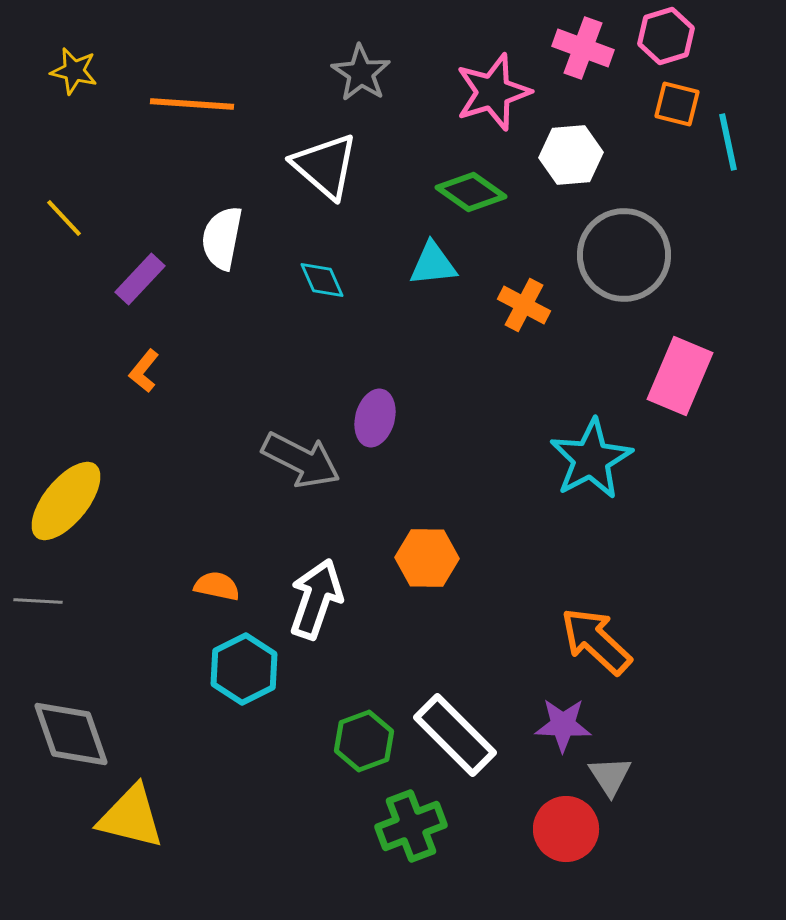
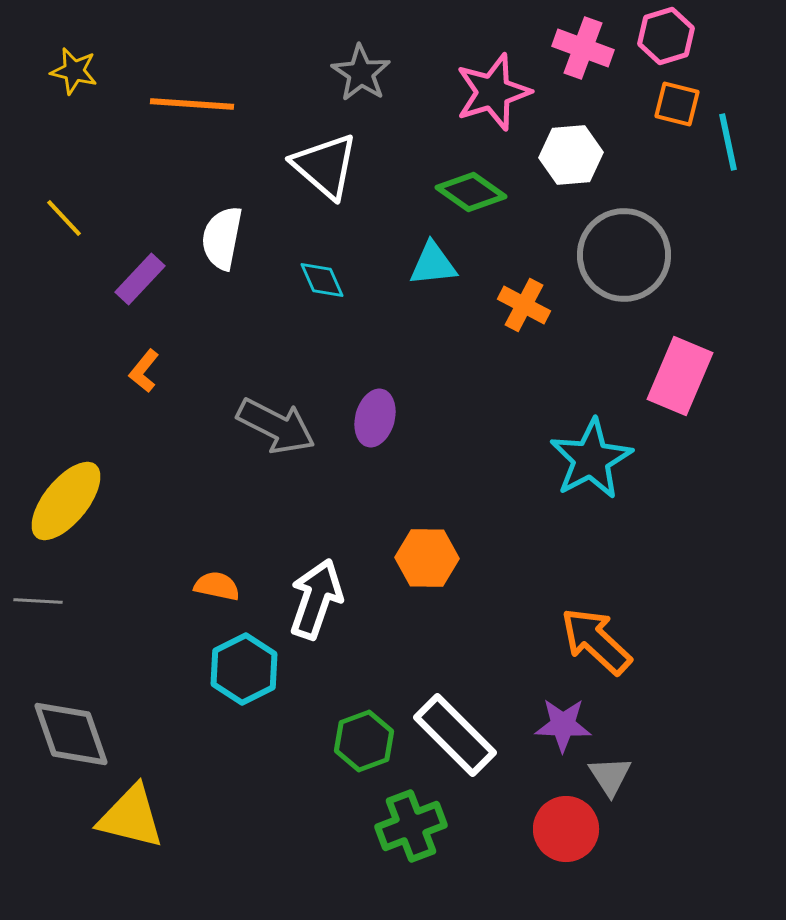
gray arrow: moved 25 px left, 34 px up
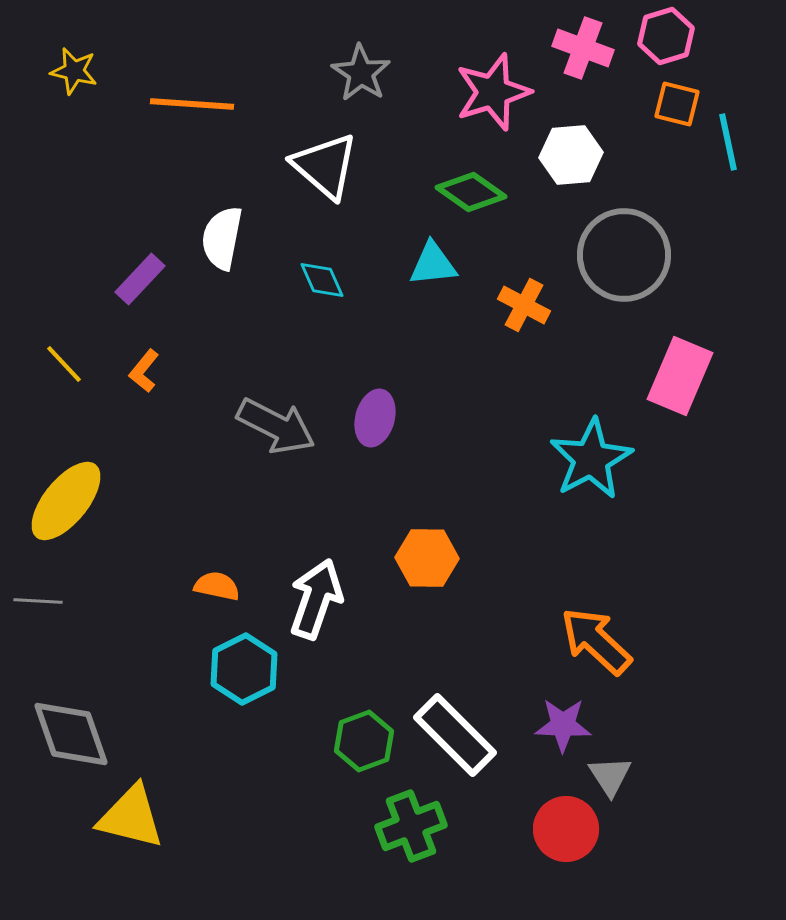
yellow line: moved 146 px down
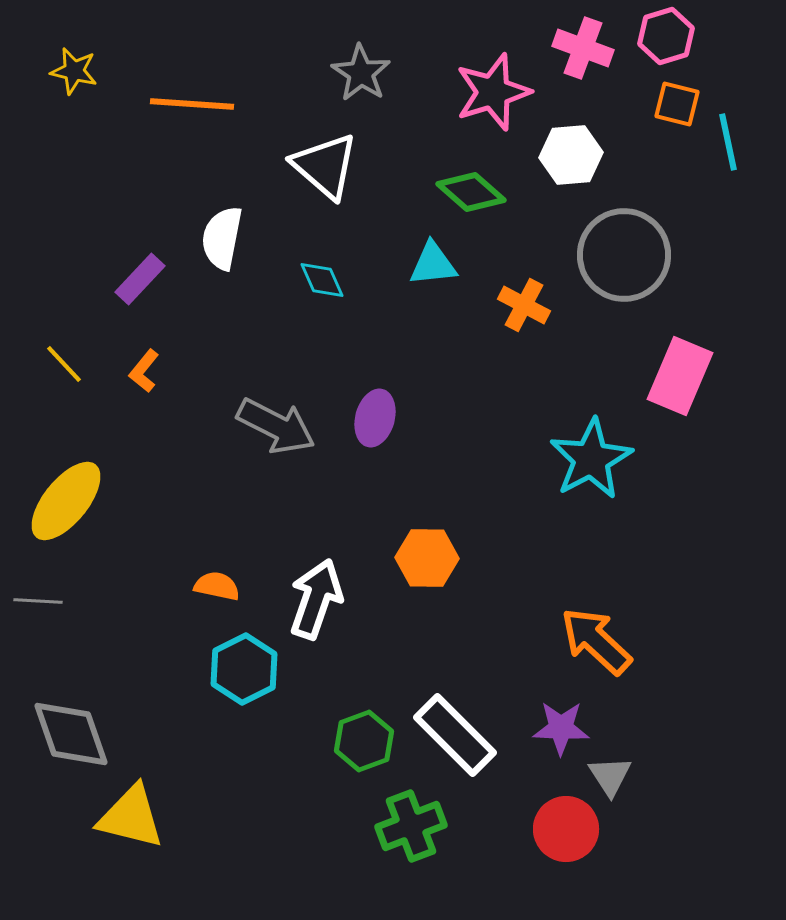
green diamond: rotated 6 degrees clockwise
purple star: moved 2 px left, 3 px down
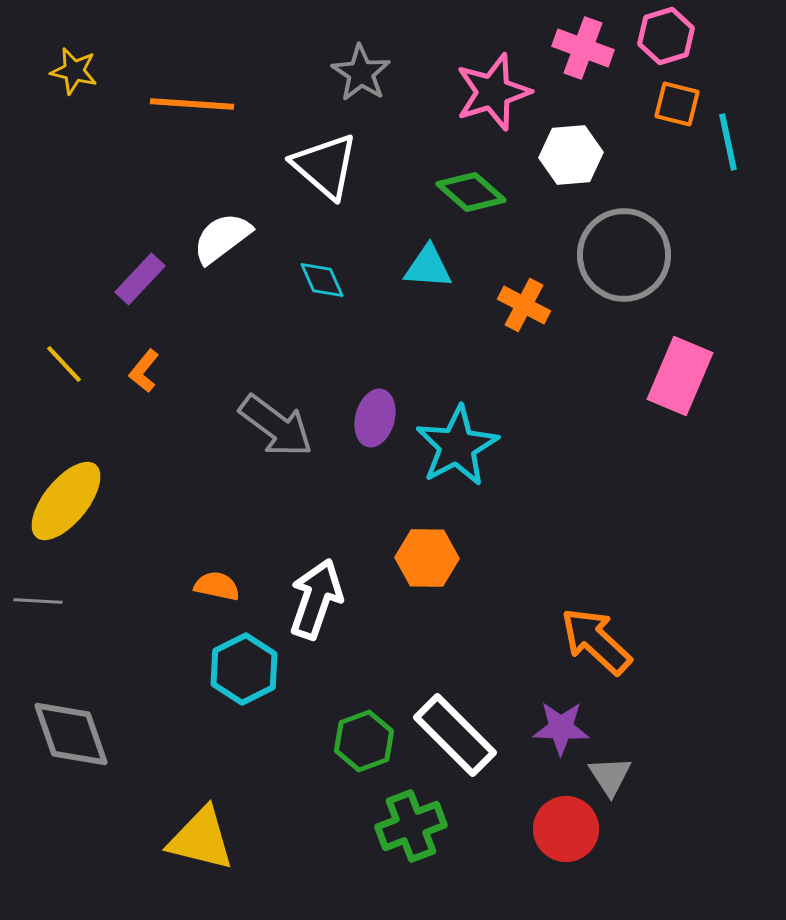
white semicircle: rotated 42 degrees clockwise
cyan triangle: moved 5 px left, 3 px down; rotated 10 degrees clockwise
gray arrow: rotated 10 degrees clockwise
cyan star: moved 134 px left, 13 px up
yellow triangle: moved 70 px right, 22 px down
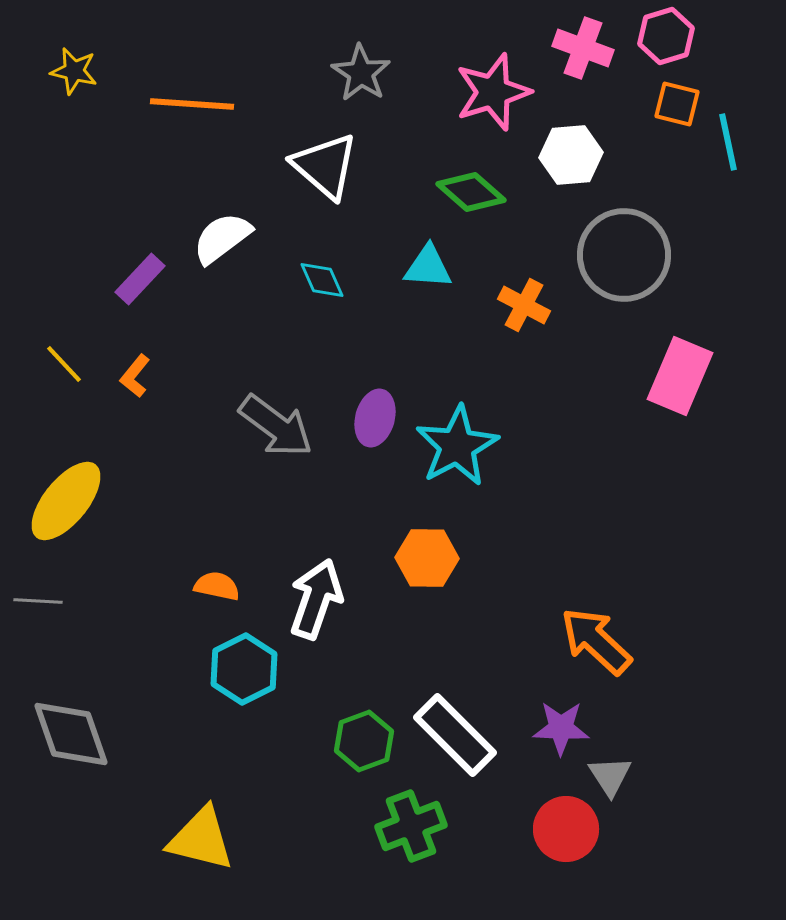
orange L-shape: moved 9 px left, 5 px down
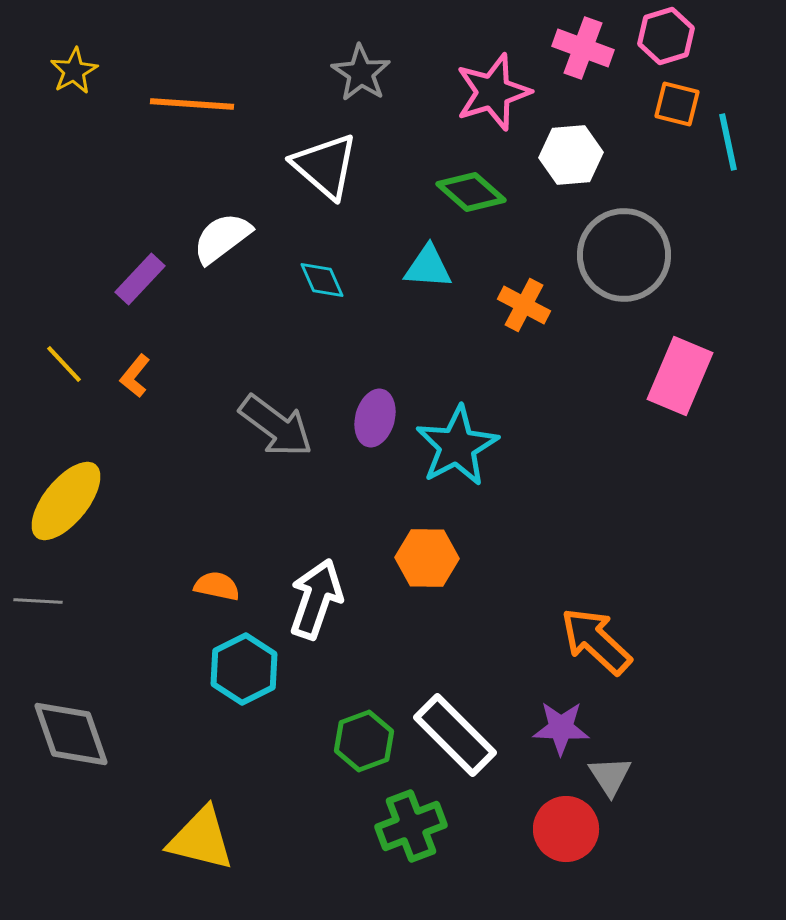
yellow star: rotated 30 degrees clockwise
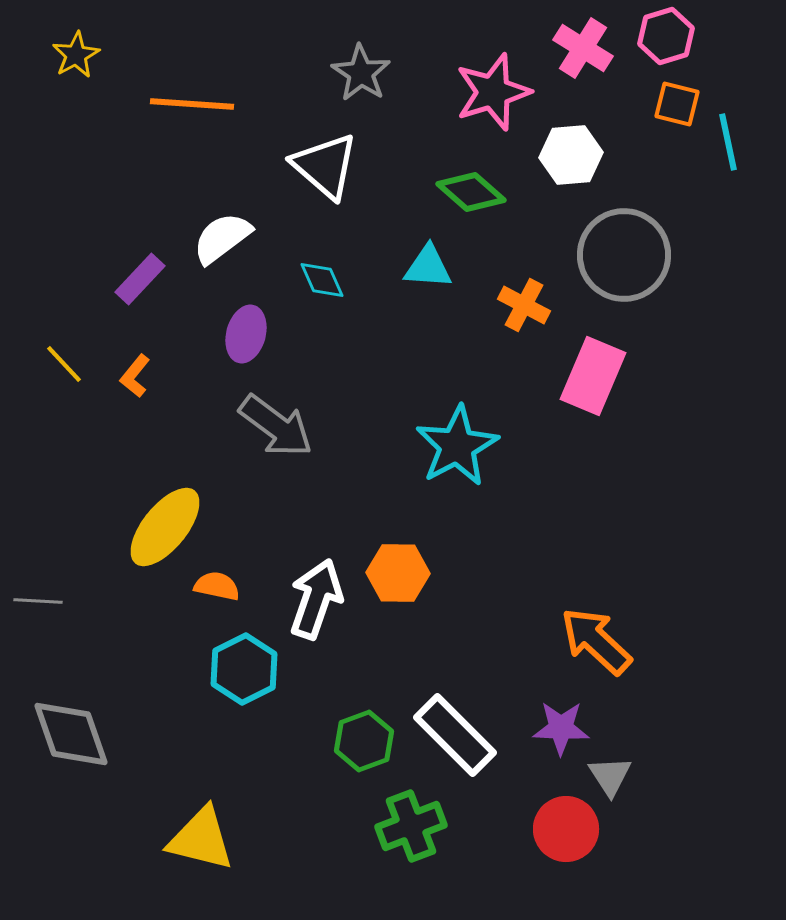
pink cross: rotated 12 degrees clockwise
yellow star: moved 2 px right, 16 px up
pink rectangle: moved 87 px left
purple ellipse: moved 129 px left, 84 px up
yellow ellipse: moved 99 px right, 26 px down
orange hexagon: moved 29 px left, 15 px down
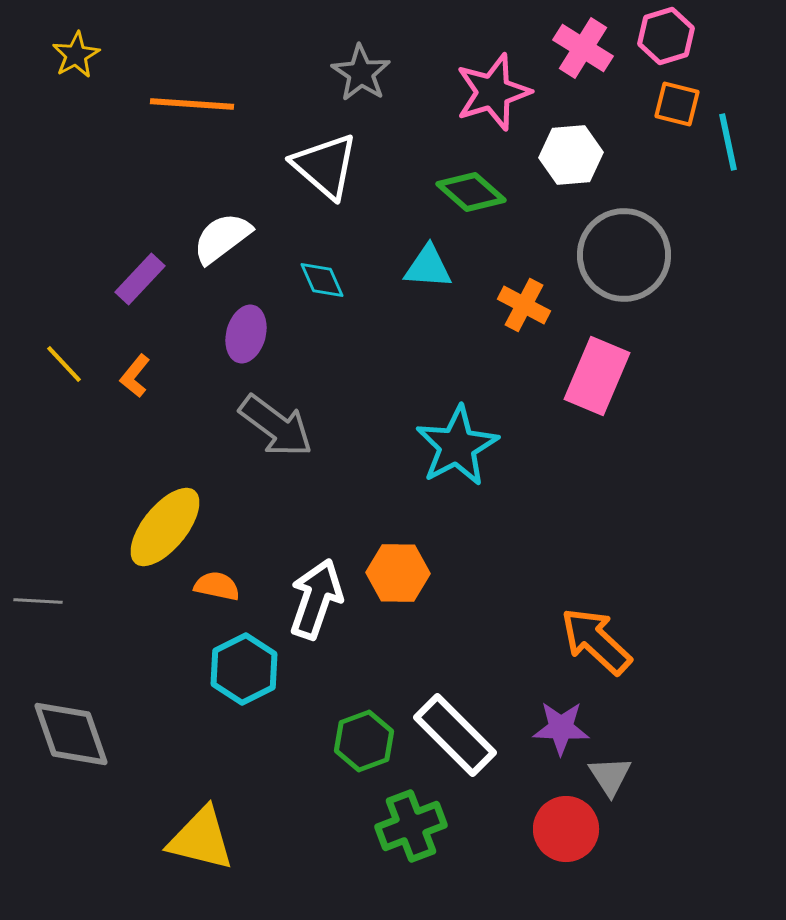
pink rectangle: moved 4 px right
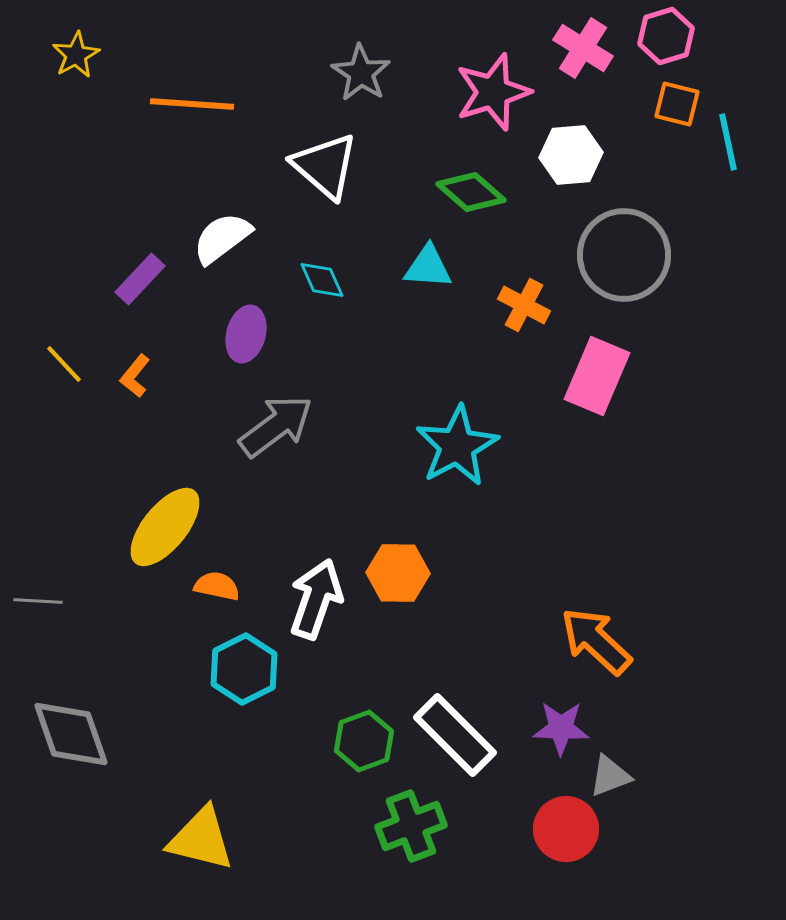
gray arrow: rotated 74 degrees counterclockwise
gray triangle: rotated 42 degrees clockwise
